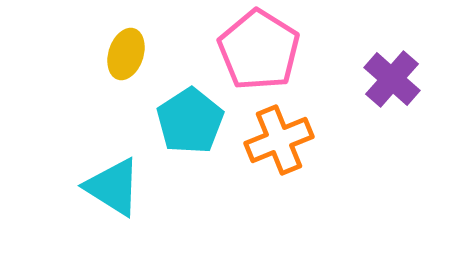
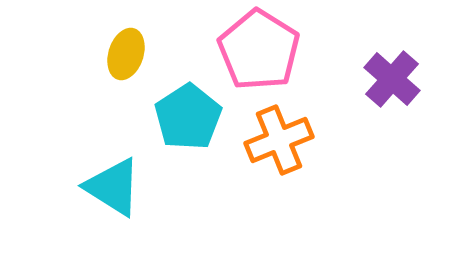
cyan pentagon: moved 2 px left, 4 px up
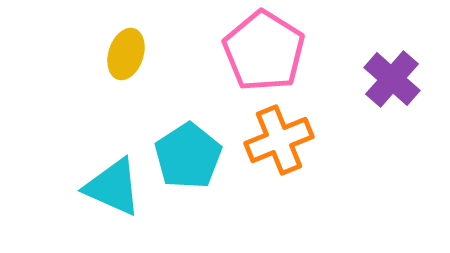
pink pentagon: moved 5 px right, 1 px down
cyan pentagon: moved 39 px down
cyan triangle: rotated 8 degrees counterclockwise
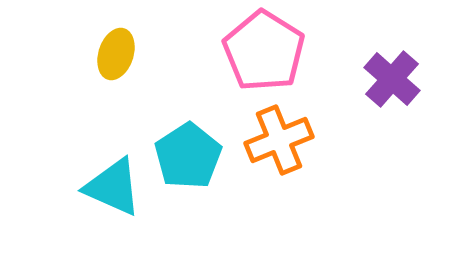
yellow ellipse: moved 10 px left
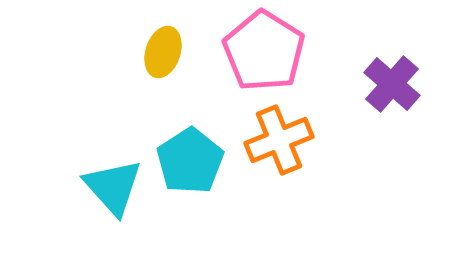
yellow ellipse: moved 47 px right, 2 px up
purple cross: moved 5 px down
cyan pentagon: moved 2 px right, 5 px down
cyan triangle: rotated 24 degrees clockwise
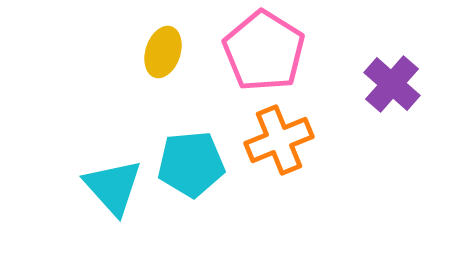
cyan pentagon: moved 1 px right, 3 px down; rotated 28 degrees clockwise
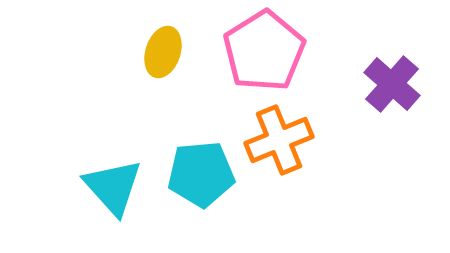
pink pentagon: rotated 8 degrees clockwise
cyan pentagon: moved 10 px right, 10 px down
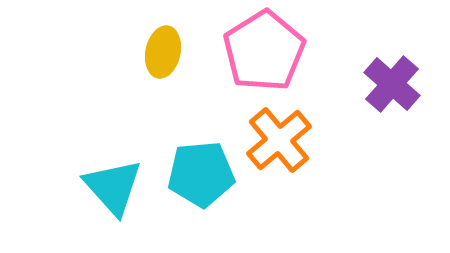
yellow ellipse: rotated 6 degrees counterclockwise
orange cross: rotated 18 degrees counterclockwise
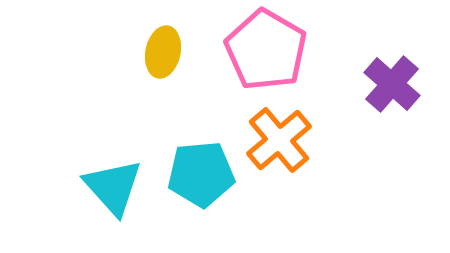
pink pentagon: moved 2 px right, 1 px up; rotated 10 degrees counterclockwise
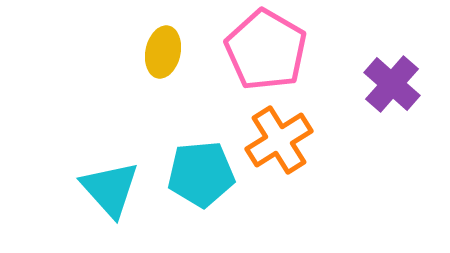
orange cross: rotated 8 degrees clockwise
cyan triangle: moved 3 px left, 2 px down
